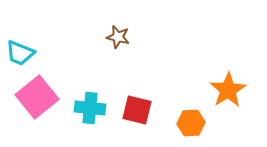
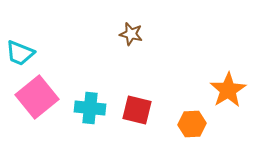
brown star: moved 13 px right, 3 px up
orange hexagon: moved 1 px right, 1 px down
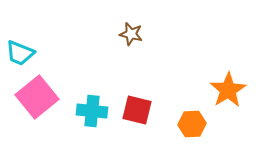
cyan cross: moved 2 px right, 3 px down
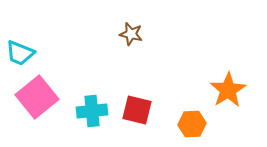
cyan cross: rotated 12 degrees counterclockwise
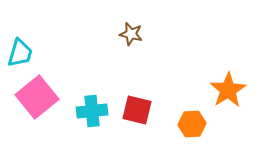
cyan trapezoid: rotated 96 degrees counterclockwise
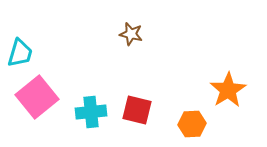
cyan cross: moved 1 px left, 1 px down
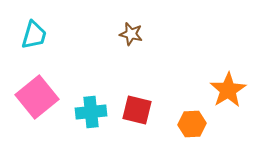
cyan trapezoid: moved 14 px right, 18 px up
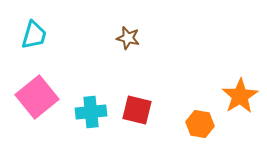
brown star: moved 3 px left, 4 px down
orange star: moved 12 px right, 6 px down
orange hexagon: moved 8 px right; rotated 12 degrees clockwise
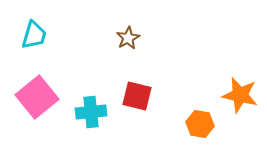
brown star: rotated 30 degrees clockwise
orange star: moved 1 px up; rotated 27 degrees counterclockwise
red square: moved 14 px up
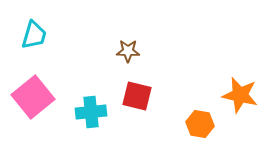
brown star: moved 13 px down; rotated 30 degrees clockwise
pink square: moved 4 px left
